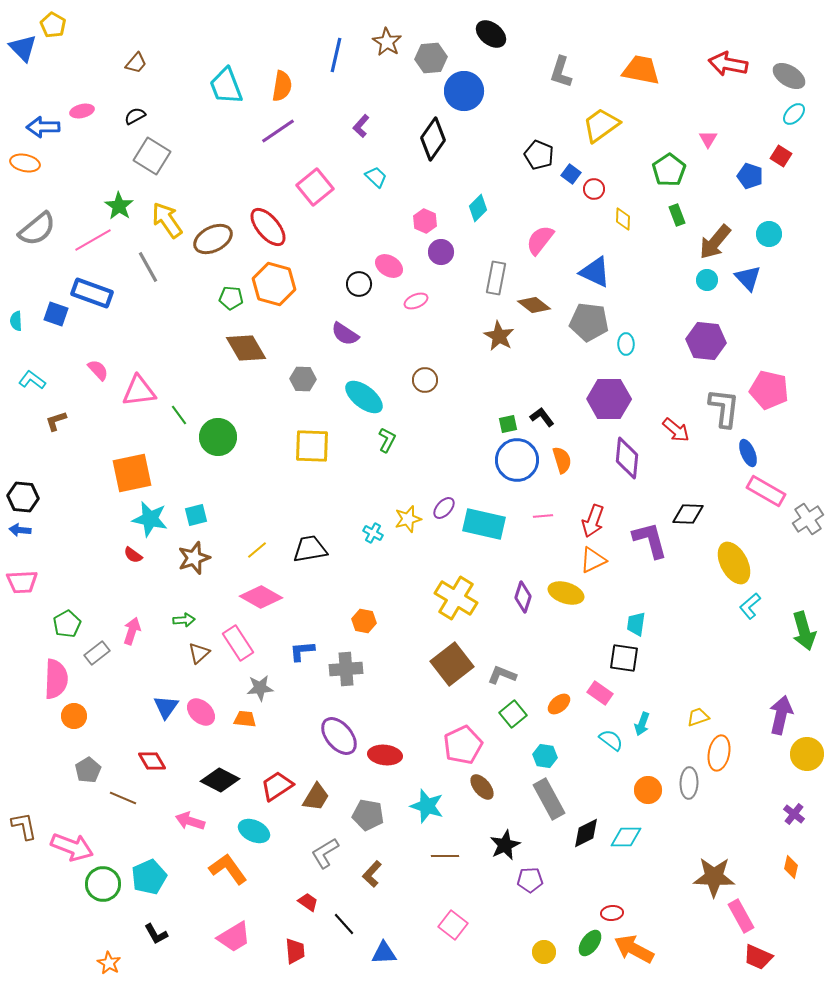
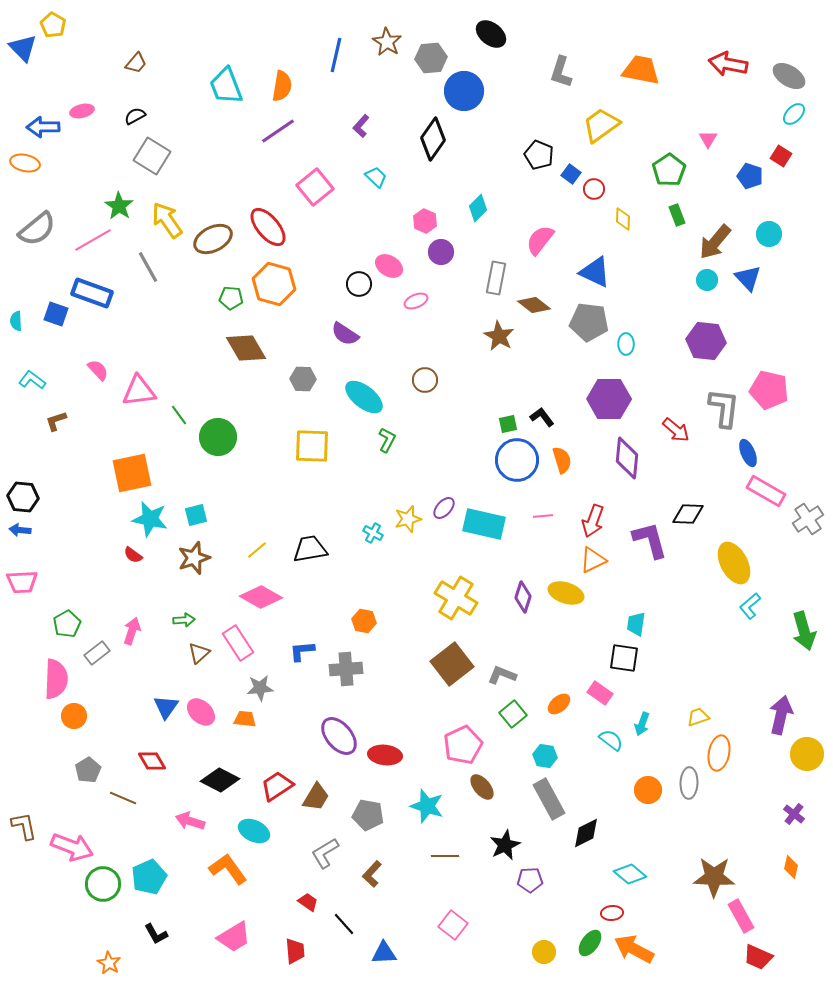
cyan diamond at (626, 837): moved 4 px right, 37 px down; rotated 40 degrees clockwise
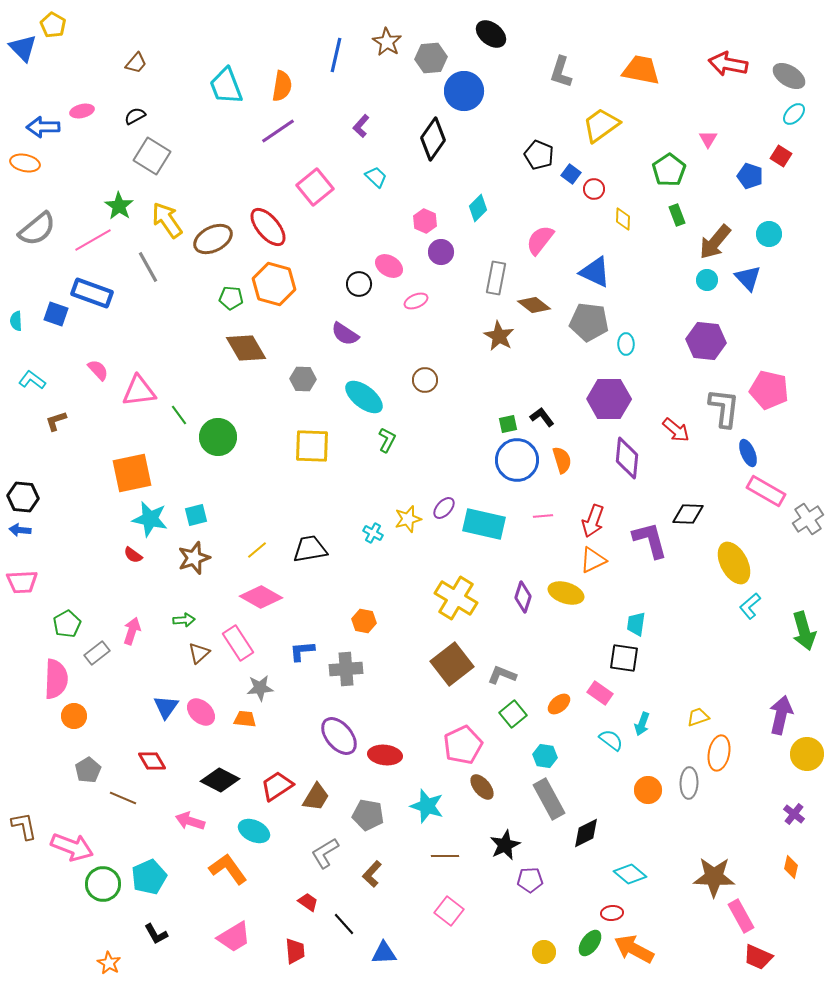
pink square at (453, 925): moved 4 px left, 14 px up
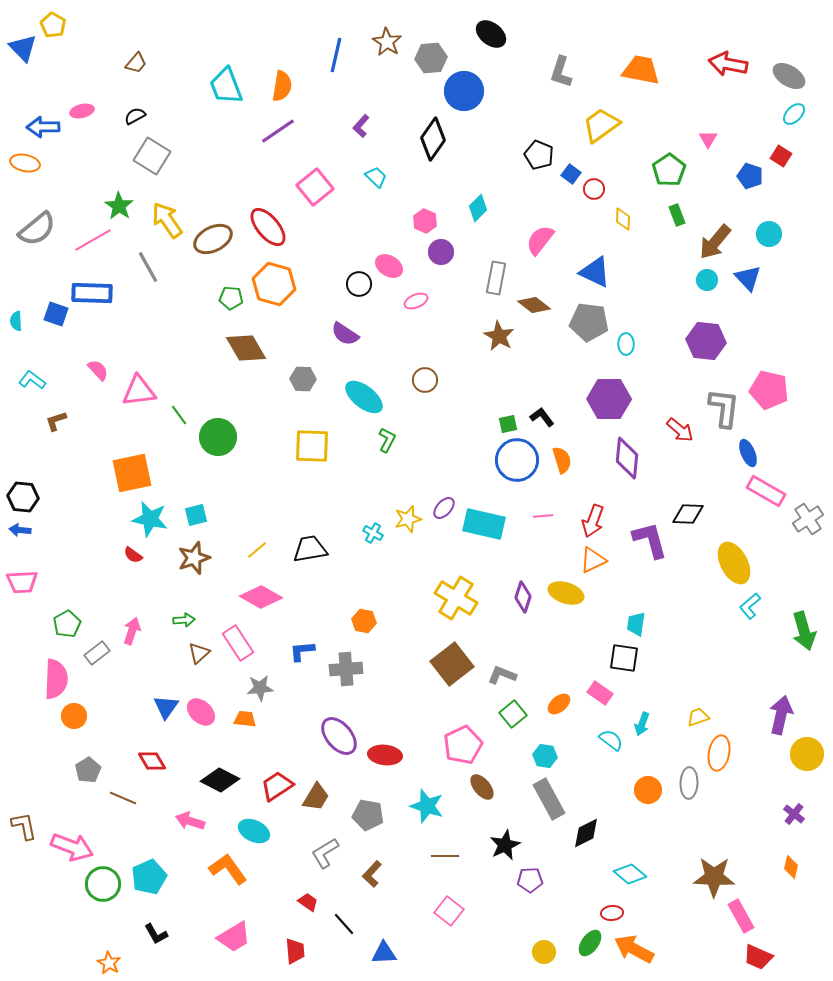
blue rectangle at (92, 293): rotated 18 degrees counterclockwise
red arrow at (676, 430): moved 4 px right
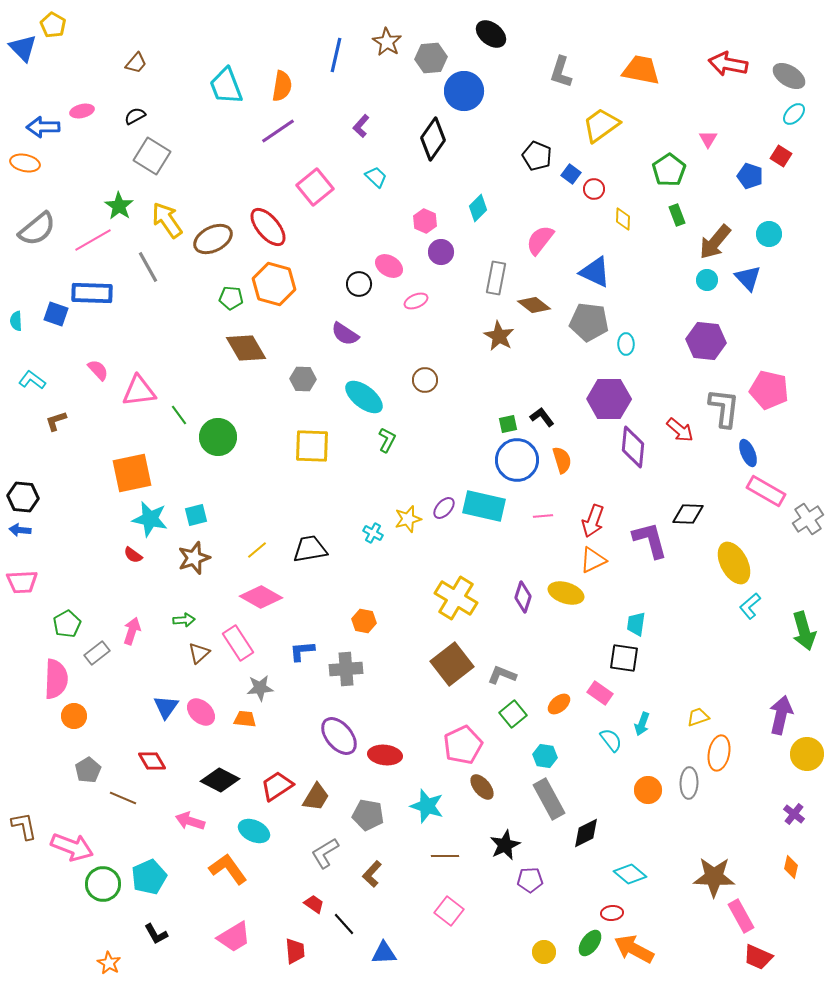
black pentagon at (539, 155): moved 2 px left, 1 px down
purple diamond at (627, 458): moved 6 px right, 11 px up
cyan rectangle at (484, 524): moved 18 px up
cyan semicircle at (611, 740): rotated 15 degrees clockwise
red trapezoid at (308, 902): moved 6 px right, 2 px down
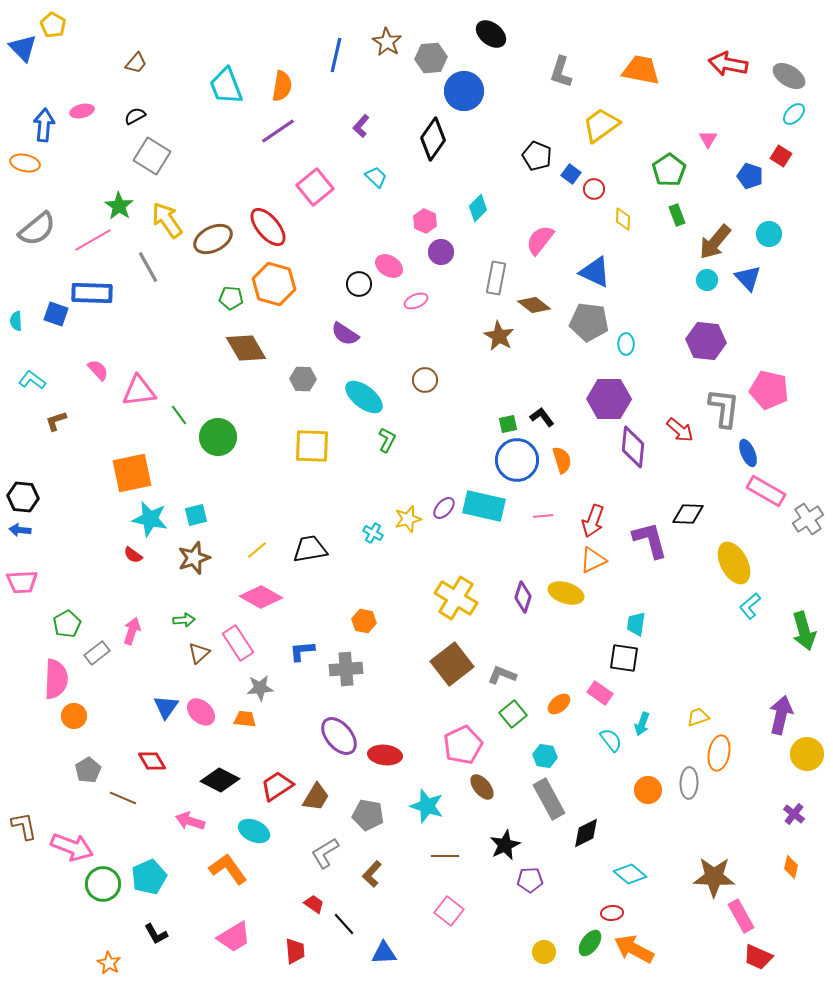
blue arrow at (43, 127): moved 1 px right, 2 px up; rotated 96 degrees clockwise
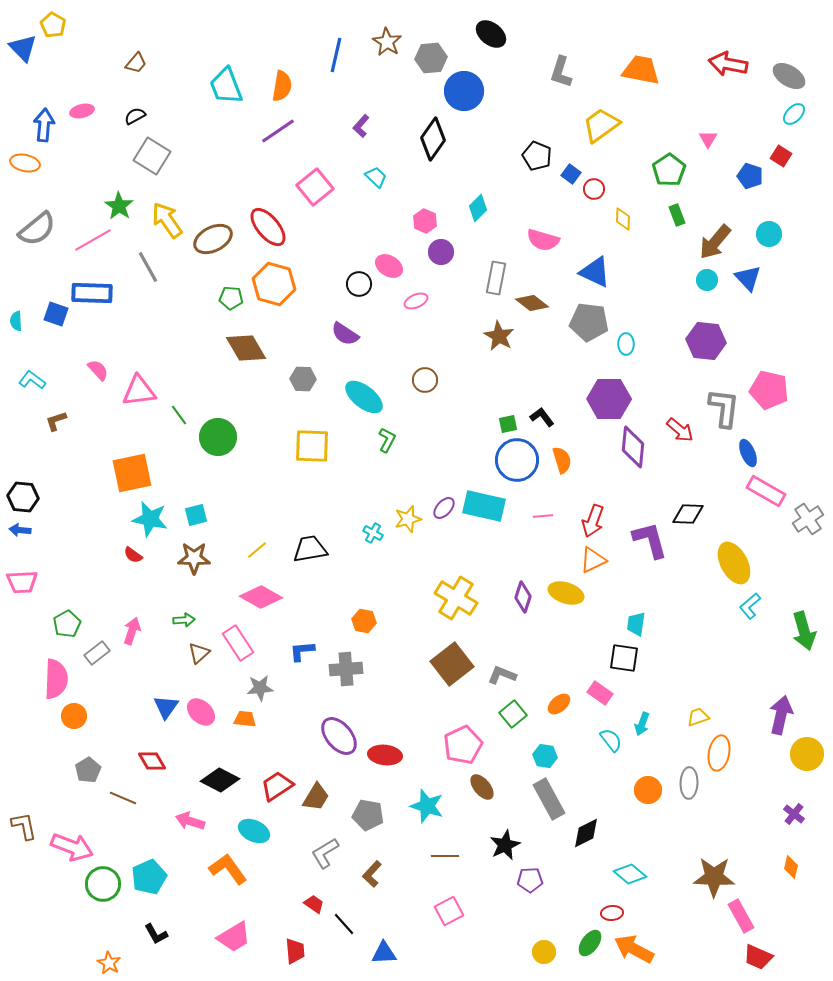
pink semicircle at (540, 240): moved 3 px right; rotated 112 degrees counterclockwise
brown diamond at (534, 305): moved 2 px left, 2 px up
brown star at (194, 558): rotated 20 degrees clockwise
pink square at (449, 911): rotated 24 degrees clockwise
